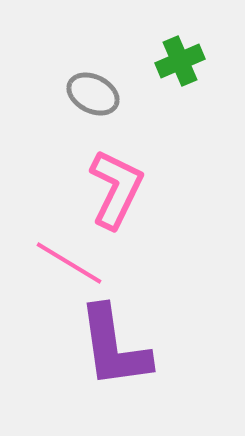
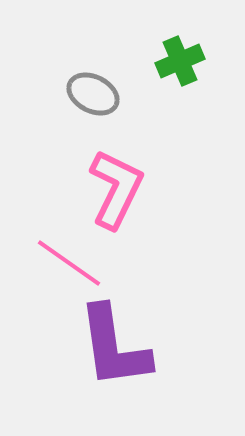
pink line: rotated 4 degrees clockwise
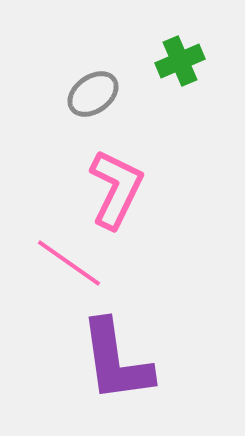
gray ellipse: rotated 63 degrees counterclockwise
purple L-shape: moved 2 px right, 14 px down
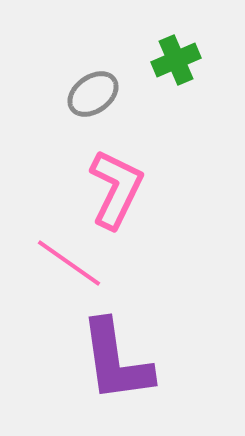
green cross: moved 4 px left, 1 px up
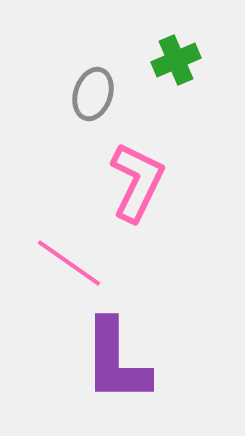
gray ellipse: rotated 36 degrees counterclockwise
pink L-shape: moved 21 px right, 7 px up
purple L-shape: rotated 8 degrees clockwise
